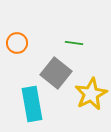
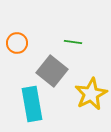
green line: moved 1 px left, 1 px up
gray square: moved 4 px left, 2 px up
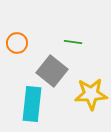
yellow star: rotated 24 degrees clockwise
cyan rectangle: rotated 16 degrees clockwise
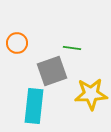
green line: moved 1 px left, 6 px down
gray square: rotated 32 degrees clockwise
cyan rectangle: moved 2 px right, 2 px down
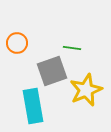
yellow star: moved 5 px left, 4 px up; rotated 20 degrees counterclockwise
cyan rectangle: moved 1 px left; rotated 16 degrees counterclockwise
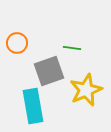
gray square: moved 3 px left
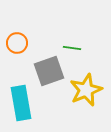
cyan rectangle: moved 12 px left, 3 px up
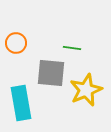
orange circle: moved 1 px left
gray square: moved 2 px right, 2 px down; rotated 24 degrees clockwise
